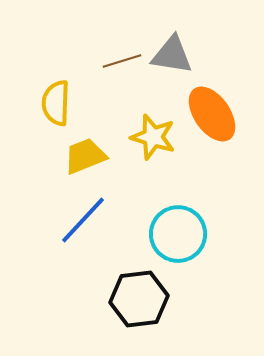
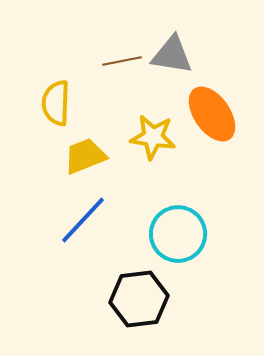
brown line: rotated 6 degrees clockwise
yellow star: rotated 9 degrees counterclockwise
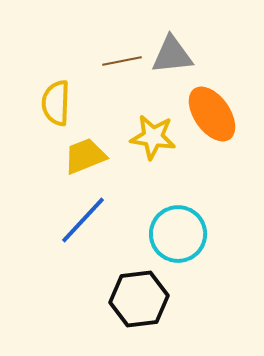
gray triangle: rotated 15 degrees counterclockwise
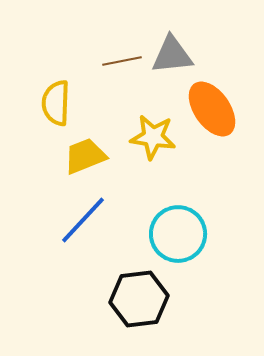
orange ellipse: moved 5 px up
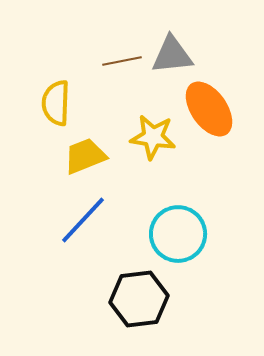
orange ellipse: moved 3 px left
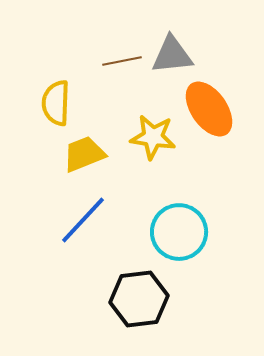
yellow trapezoid: moved 1 px left, 2 px up
cyan circle: moved 1 px right, 2 px up
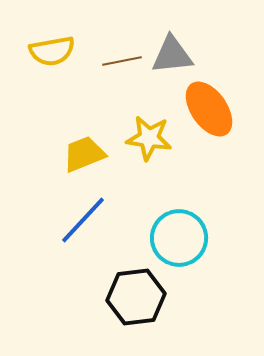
yellow semicircle: moved 4 px left, 52 px up; rotated 102 degrees counterclockwise
yellow star: moved 4 px left, 1 px down
cyan circle: moved 6 px down
black hexagon: moved 3 px left, 2 px up
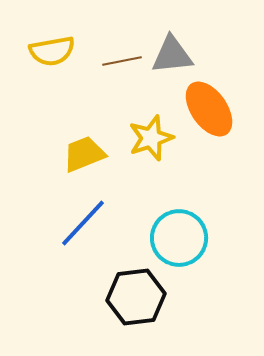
yellow star: moved 2 px right; rotated 27 degrees counterclockwise
blue line: moved 3 px down
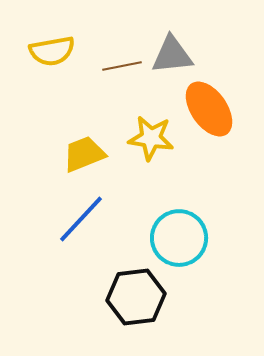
brown line: moved 5 px down
yellow star: rotated 27 degrees clockwise
blue line: moved 2 px left, 4 px up
